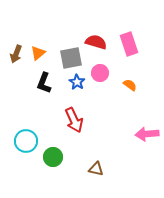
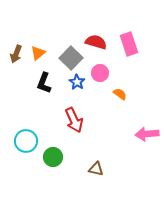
gray square: rotated 35 degrees counterclockwise
orange semicircle: moved 10 px left, 9 px down
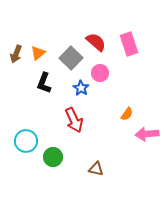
red semicircle: rotated 25 degrees clockwise
blue star: moved 4 px right, 6 px down
orange semicircle: moved 7 px right, 20 px down; rotated 88 degrees clockwise
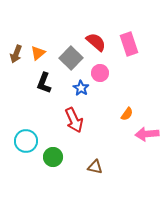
brown triangle: moved 1 px left, 2 px up
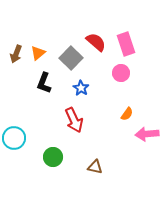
pink rectangle: moved 3 px left
pink circle: moved 21 px right
cyan circle: moved 12 px left, 3 px up
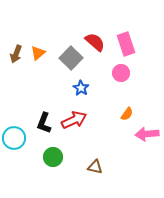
red semicircle: moved 1 px left
black L-shape: moved 40 px down
red arrow: rotated 90 degrees counterclockwise
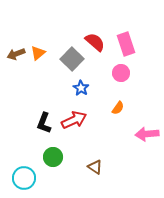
brown arrow: rotated 48 degrees clockwise
gray square: moved 1 px right, 1 px down
orange semicircle: moved 9 px left, 6 px up
cyan circle: moved 10 px right, 40 px down
brown triangle: rotated 21 degrees clockwise
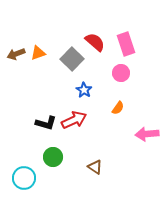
orange triangle: rotated 21 degrees clockwise
blue star: moved 3 px right, 2 px down
black L-shape: moved 2 px right; rotated 95 degrees counterclockwise
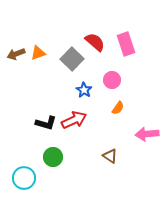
pink circle: moved 9 px left, 7 px down
brown triangle: moved 15 px right, 11 px up
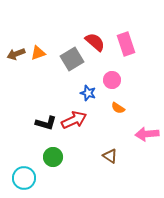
gray square: rotated 15 degrees clockwise
blue star: moved 4 px right, 3 px down; rotated 14 degrees counterclockwise
orange semicircle: rotated 88 degrees clockwise
